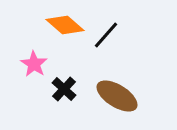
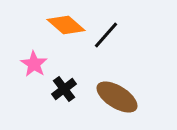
orange diamond: moved 1 px right
black cross: rotated 10 degrees clockwise
brown ellipse: moved 1 px down
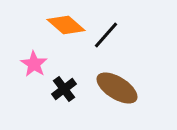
brown ellipse: moved 9 px up
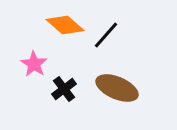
orange diamond: moved 1 px left
brown ellipse: rotated 9 degrees counterclockwise
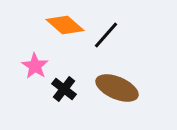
pink star: moved 1 px right, 2 px down
black cross: rotated 15 degrees counterclockwise
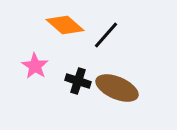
black cross: moved 14 px right, 8 px up; rotated 20 degrees counterclockwise
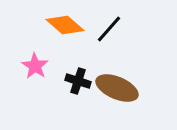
black line: moved 3 px right, 6 px up
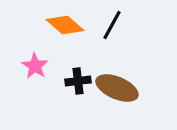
black line: moved 3 px right, 4 px up; rotated 12 degrees counterclockwise
black cross: rotated 25 degrees counterclockwise
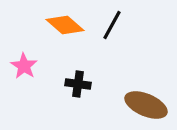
pink star: moved 11 px left
black cross: moved 3 px down; rotated 15 degrees clockwise
brown ellipse: moved 29 px right, 17 px down
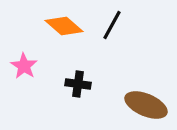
orange diamond: moved 1 px left, 1 px down
